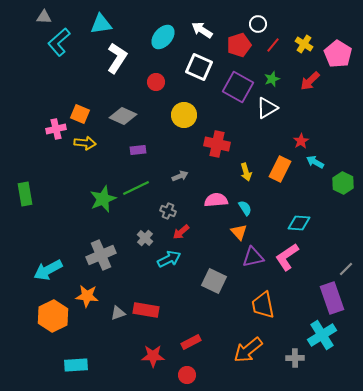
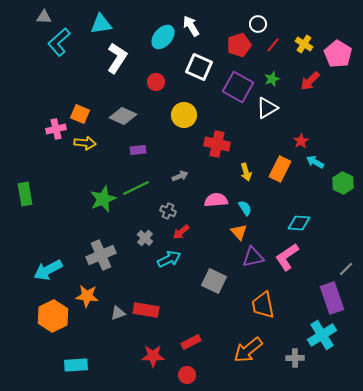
white arrow at (202, 30): moved 11 px left, 4 px up; rotated 25 degrees clockwise
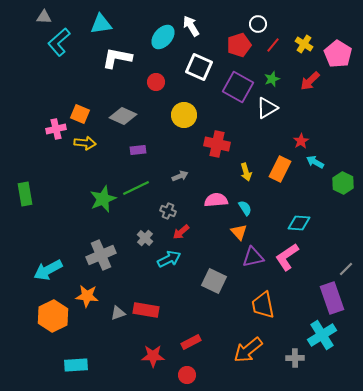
white L-shape at (117, 58): rotated 112 degrees counterclockwise
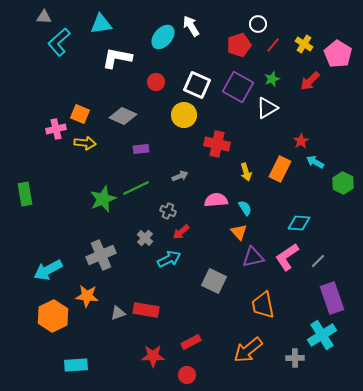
white square at (199, 67): moved 2 px left, 18 px down
purple rectangle at (138, 150): moved 3 px right, 1 px up
gray line at (346, 269): moved 28 px left, 8 px up
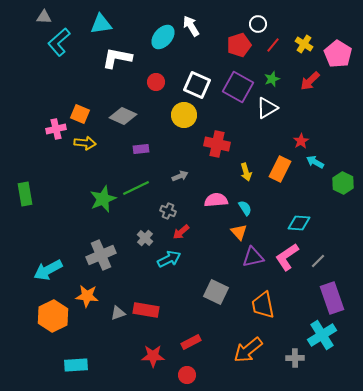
gray square at (214, 281): moved 2 px right, 11 px down
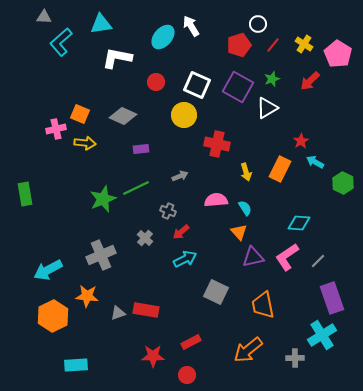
cyan L-shape at (59, 42): moved 2 px right
cyan arrow at (169, 259): moved 16 px right
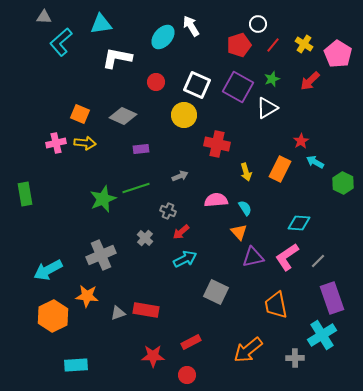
pink cross at (56, 129): moved 14 px down
green line at (136, 188): rotated 8 degrees clockwise
orange trapezoid at (263, 305): moved 13 px right
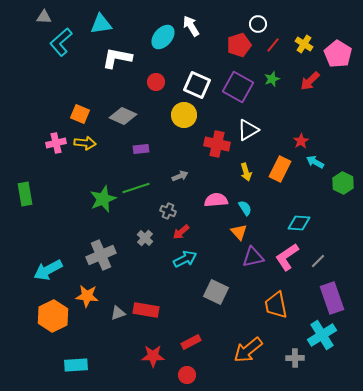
white triangle at (267, 108): moved 19 px left, 22 px down
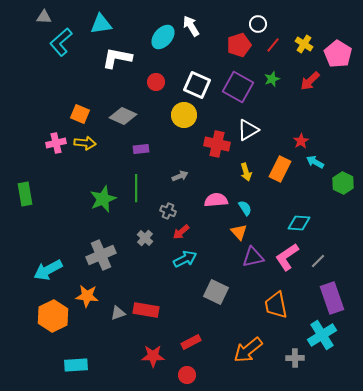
green line at (136, 188): rotated 72 degrees counterclockwise
